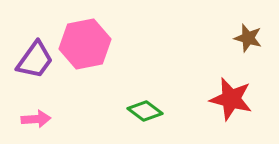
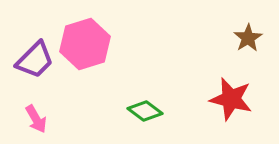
brown star: rotated 24 degrees clockwise
pink hexagon: rotated 6 degrees counterclockwise
purple trapezoid: rotated 9 degrees clockwise
pink arrow: rotated 64 degrees clockwise
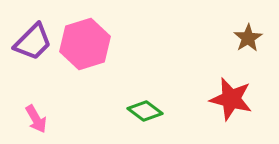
purple trapezoid: moved 2 px left, 18 px up
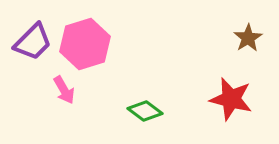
pink arrow: moved 28 px right, 29 px up
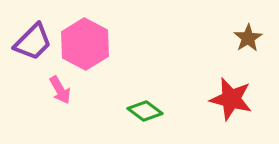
pink hexagon: rotated 15 degrees counterclockwise
pink arrow: moved 4 px left
